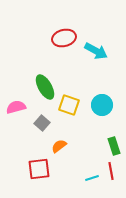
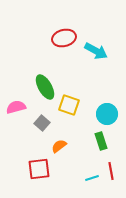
cyan circle: moved 5 px right, 9 px down
green rectangle: moved 13 px left, 5 px up
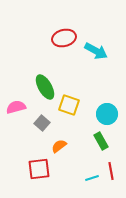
green rectangle: rotated 12 degrees counterclockwise
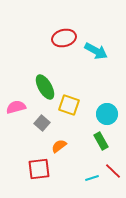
red line: moved 2 px right; rotated 36 degrees counterclockwise
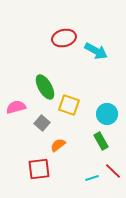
orange semicircle: moved 1 px left, 1 px up
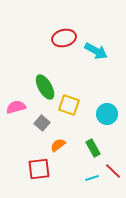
green rectangle: moved 8 px left, 7 px down
